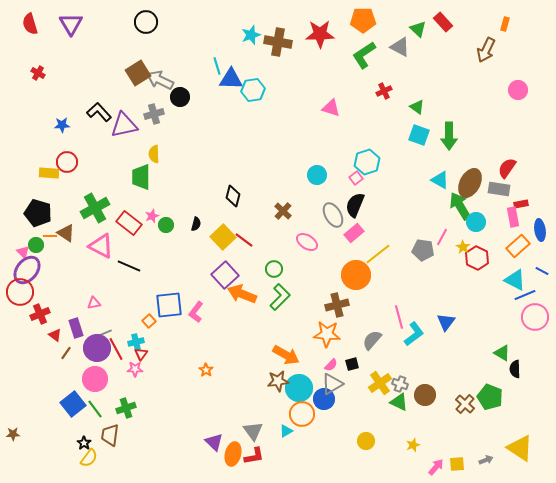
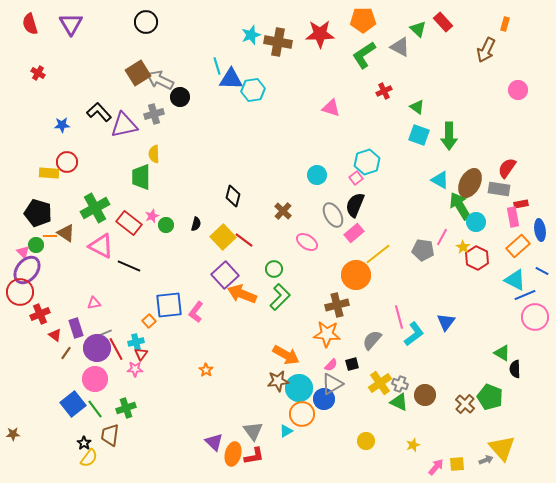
yellow triangle at (520, 448): moved 18 px left; rotated 16 degrees clockwise
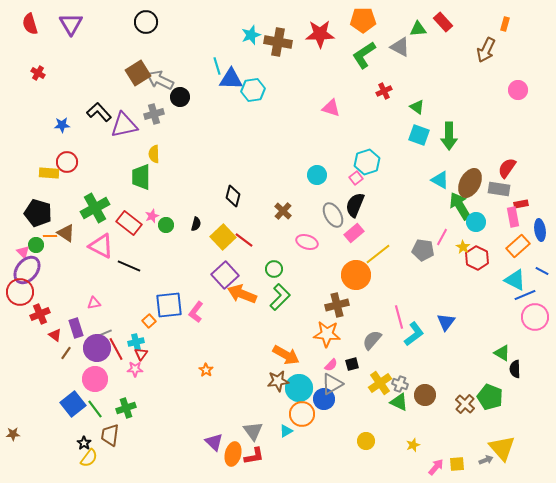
green triangle at (418, 29): rotated 48 degrees counterclockwise
pink ellipse at (307, 242): rotated 15 degrees counterclockwise
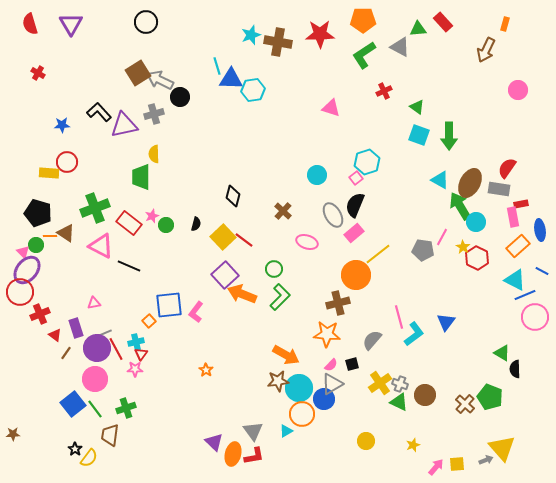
green cross at (95, 208): rotated 8 degrees clockwise
brown cross at (337, 305): moved 1 px right, 2 px up
black star at (84, 443): moved 9 px left, 6 px down
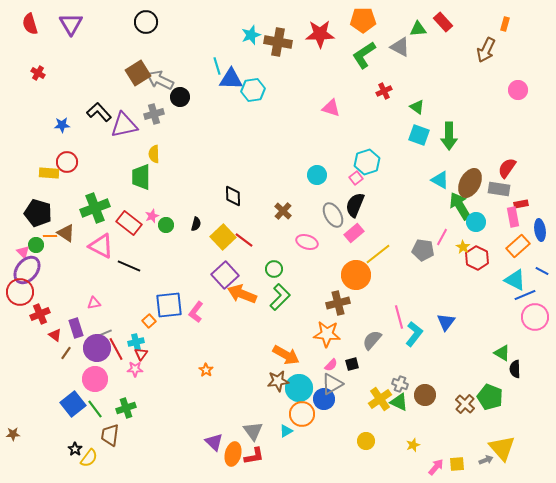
black diamond at (233, 196): rotated 15 degrees counterclockwise
cyan L-shape at (414, 334): rotated 15 degrees counterclockwise
yellow cross at (380, 383): moved 16 px down
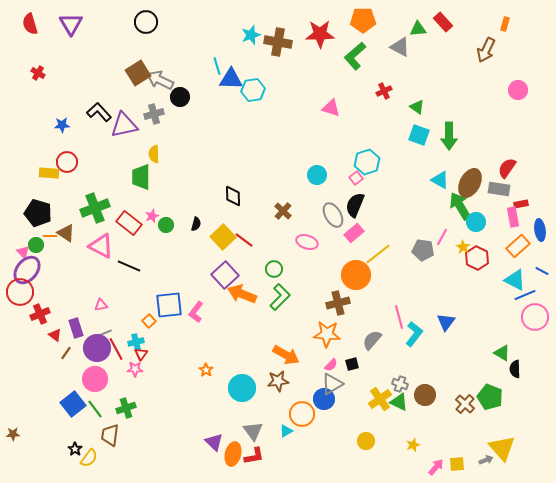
green L-shape at (364, 55): moved 9 px left, 1 px down; rotated 8 degrees counterclockwise
pink triangle at (94, 303): moved 7 px right, 2 px down
cyan circle at (299, 388): moved 57 px left
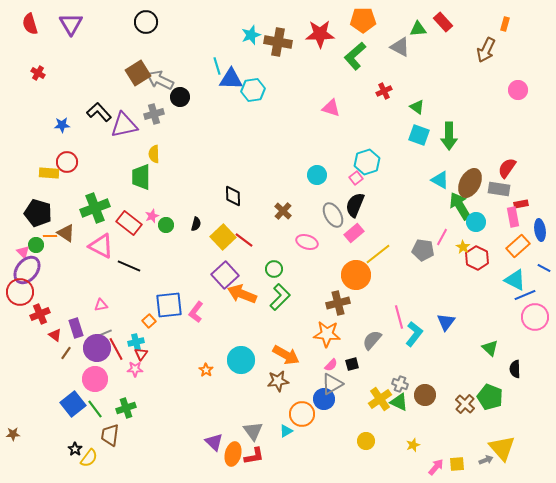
blue line at (542, 271): moved 2 px right, 3 px up
green triangle at (502, 353): moved 12 px left, 5 px up; rotated 12 degrees clockwise
cyan circle at (242, 388): moved 1 px left, 28 px up
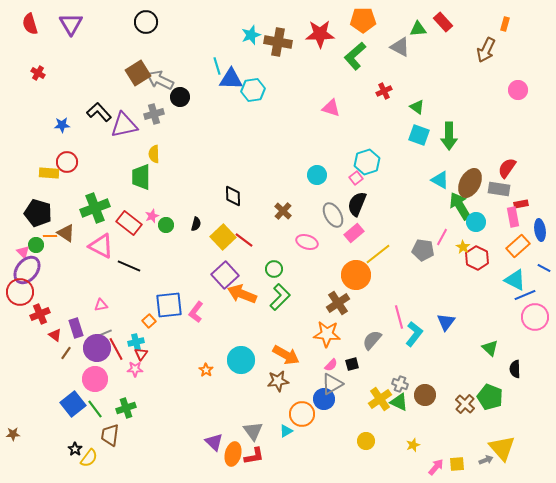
black semicircle at (355, 205): moved 2 px right, 1 px up
brown cross at (338, 303): rotated 20 degrees counterclockwise
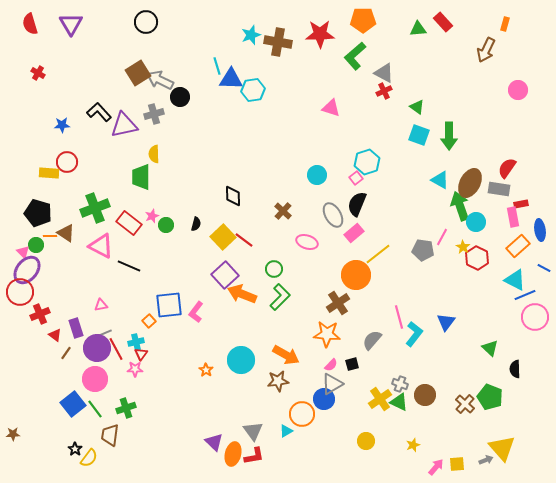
gray triangle at (400, 47): moved 16 px left, 26 px down
green arrow at (460, 206): rotated 12 degrees clockwise
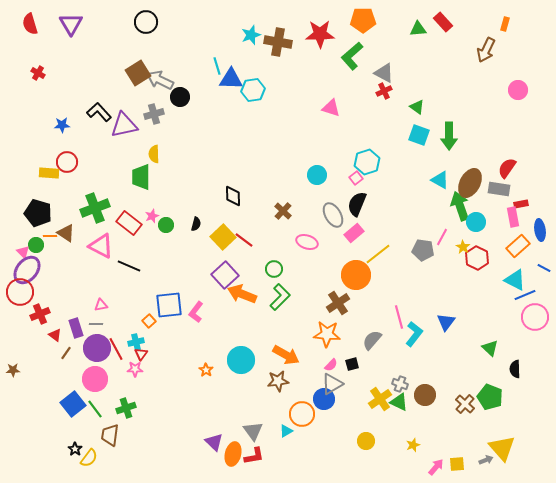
green L-shape at (355, 56): moved 3 px left
gray line at (105, 333): moved 9 px left, 9 px up; rotated 24 degrees clockwise
brown star at (13, 434): moved 64 px up
